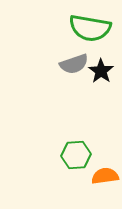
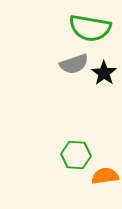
black star: moved 3 px right, 2 px down
green hexagon: rotated 8 degrees clockwise
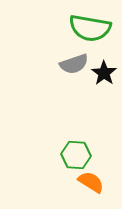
orange semicircle: moved 14 px left, 6 px down; rotated 40 degrees clockwise
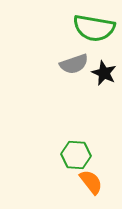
green semicircle: moved 4 px right
black star: rotated 10 degrees counterclockwise
orange semicircle: rotated 20 degrees clockwise
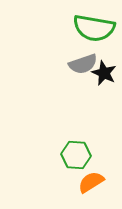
gray semicircle: moved 9 px right
orange semicircle: rotated 84 degrees counterclockwise
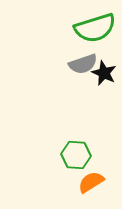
green semicircle: moved 1 px right; rotated 27 degrees counterclockwise
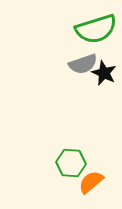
green semicircle: moved 1 px right, 1 px down
green hexagon: moved 5 px left, 8 px down
orange semicircle: rotated 8 degrees counterclockwise
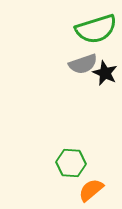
black star: moved 1 px right
orange semicircle: moved 8 px down
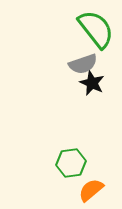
green semicircle: rotated 111 degrees counterclockwise
black star: moved 13 px left, 10 px down
green hexagon: rotated 12 degrees counterclockwise
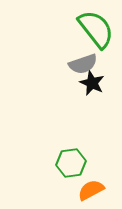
orange semicircle: rotated 12 degrees clockwise
